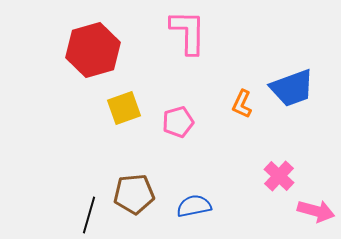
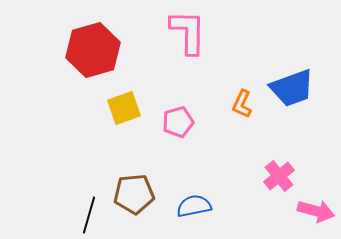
pink cross: rotated 8 degrees clockwise
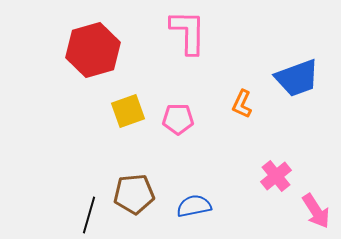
blue trapezoid: moved 5 px right, 10 px up
yellow square: moved 4 px right, 3 px down
pink pentagon: moved 3 px up; rotated 16 degrees clockwise
pink cross: moved 3 px left
pink arrow: rotated 42 degrees clockwise
